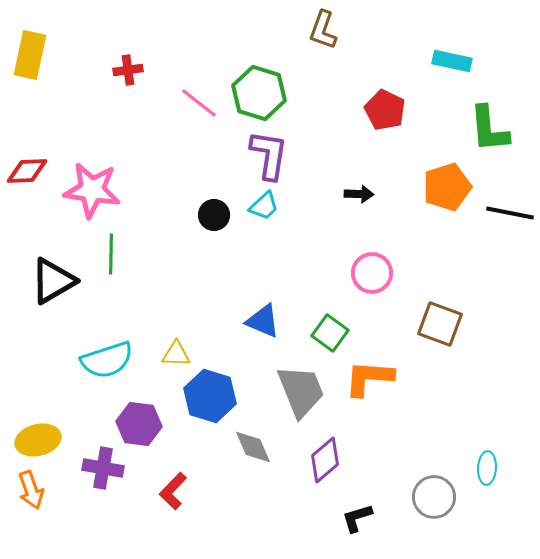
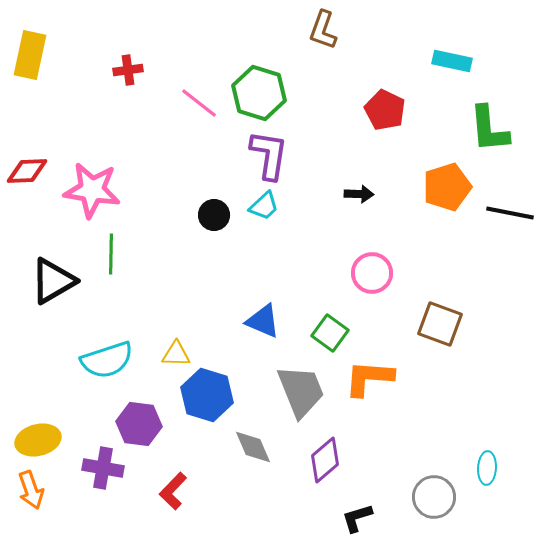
blue hexagon: moved 3 px left, 1 px up
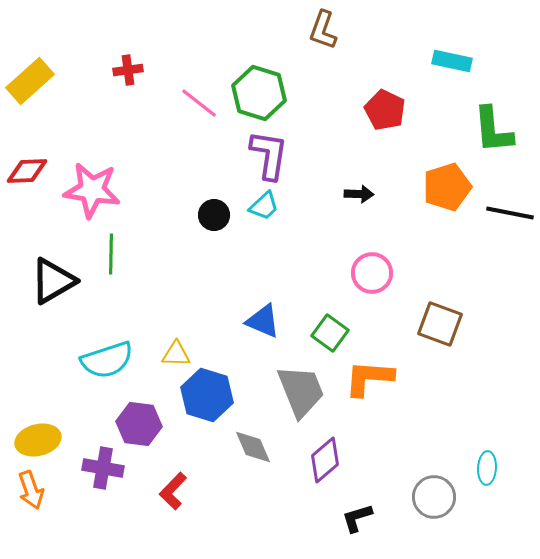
yellow rectangle: moved 26 px down; rotated 36 degrees clockwise
green L-shape: moved 4 px right, 1 px down
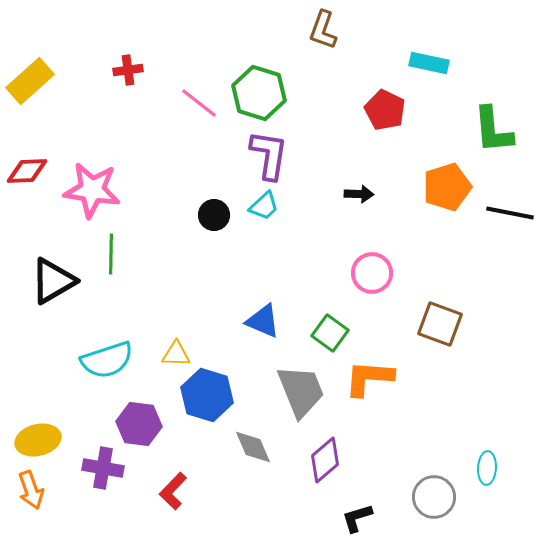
cyan rectangle: moved 23 px left, 2 px down
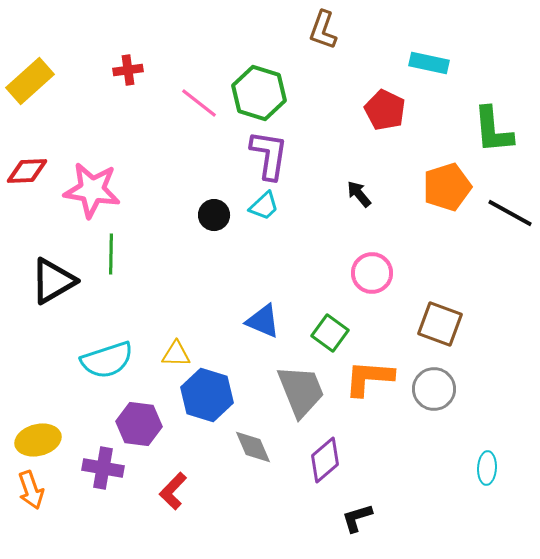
black arrow: rotated 132 degrees counterclockwise
black line: rotated 18 degrees clockwise
gray circle: moved 108 px up
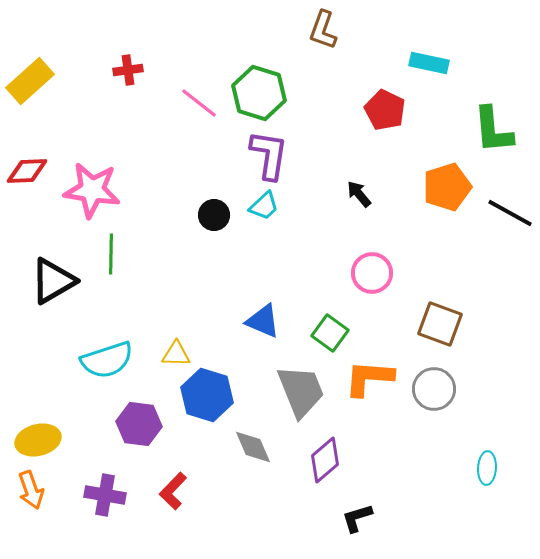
purple cross: moved 2 px right, 27 px down
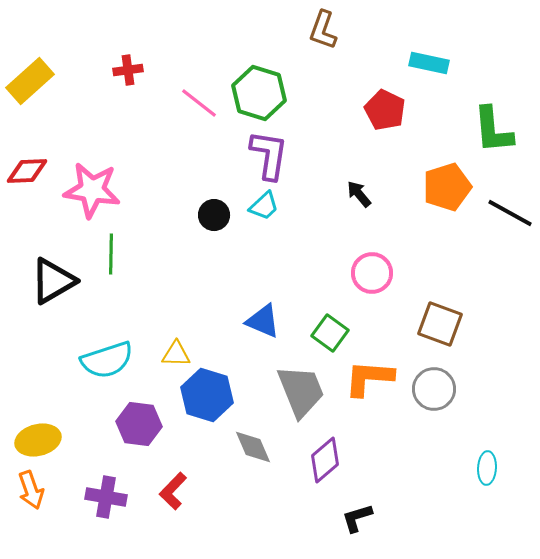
purple cross: moved 1 px right, 2 px down
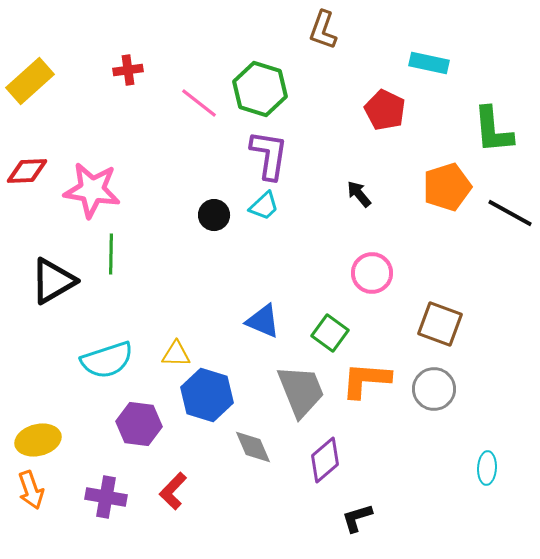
green hexagon: moved 1 px right, 4 px up
orange L-shape: moved 3 px left, 2 px down
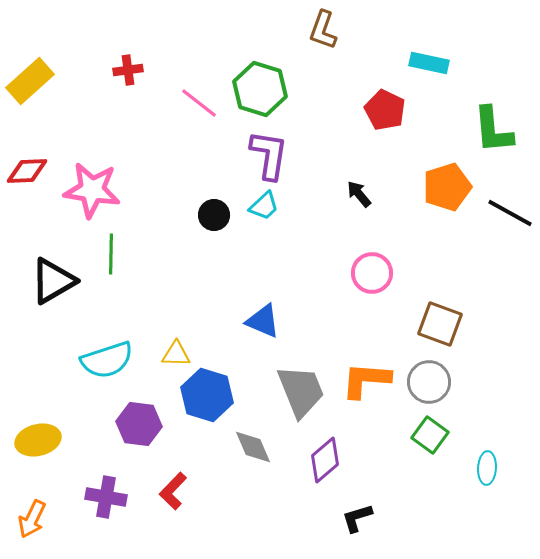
green square: moved 100 px right, 102 px down
gray circle: moved 5 px left, 7 px up
orange arrow: moved 1 px right, 29 px down; rotated 45 degrees clockwise
